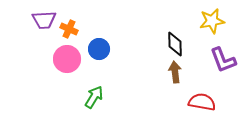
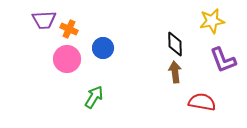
blue circle: moved 4 px right, 1 px up
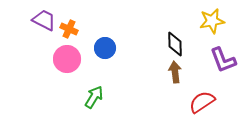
purple trapezoid: rotated 150 degrees counterclockwise
blue circle: moved 2 px right
red semicircle: rotated 44 degrees counterclockwise
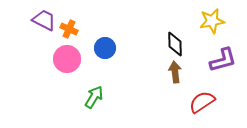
purple L-shape: rotated 84 degrees counterclockwise
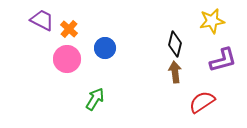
purple trapezoid: moved 2 px left
orange cross: rotated 18 degrees clockwise
black diamond: rotated 15 degrees clockwise
green arrow: moved 1 px right, 2 px down
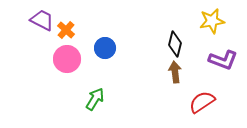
orange cross: moved 3 px left, 1 px down
purple L-shape: rotated 36 degrees clockwise
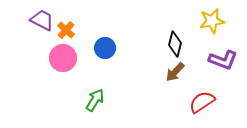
pink circle: moved 4 px left, 1 px up
brown arrow: rotated 130 degrees counterclockwise
green arrow: moved 1 px down
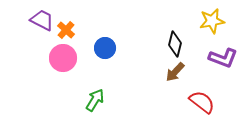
purple L-shape: moved 2 px up
red semicircle: rotated 72 degrees clockwise
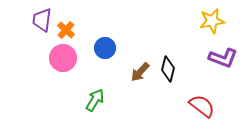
purple trapezoid: rotated 110 degrees counterclockwise
black diamond: moved 7 px left, 25 px down
brown arrow: moved 35 px left
red semicircle: moved 4 px down
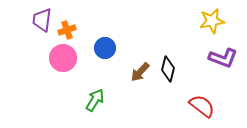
orange cross: moved 1 px right; rotated 30 degrees clockwise
